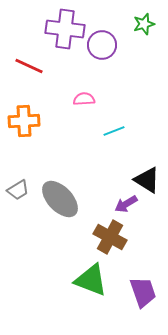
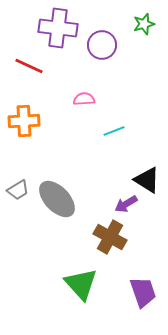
purple cross: moved 7 px left, 1 px up
gray ellipse: moved 3 px left
green triangle: moved 10 px left, 4 px down; rotated 27 degrees clockwise
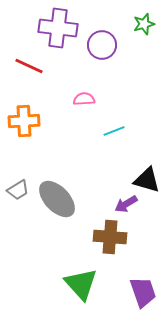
black triangle: rotated 16 degrees counterclockwise
brown cross: rotated 24 degrees counterclockwise
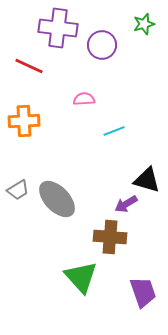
green triangle: moved 7 px up
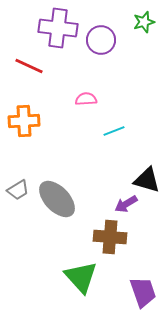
green star: moved 2 px up
purple circle: moved 1 px left, 5 px up
pink semicircle: moved 2 px right
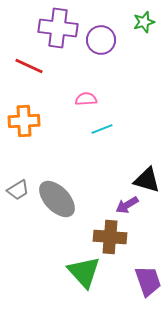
cyan line: moved 12 px left, 2 px up
purple arrow: moved 1 px right, 1 px down
green triangle: moved 3 px right, 5 px up
purple trapezoid: moved 5 px right, 11 px up
